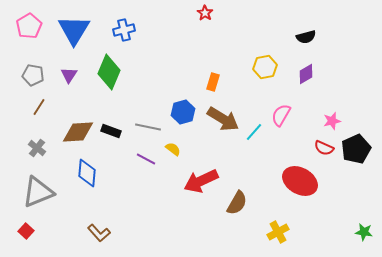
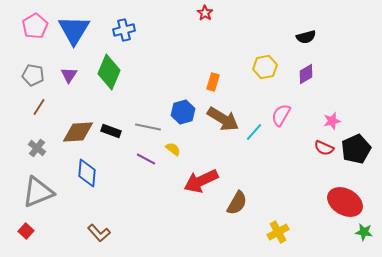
pink pentagon: moved 6 px right
red ellipse: moved 45 px right, 21 px down
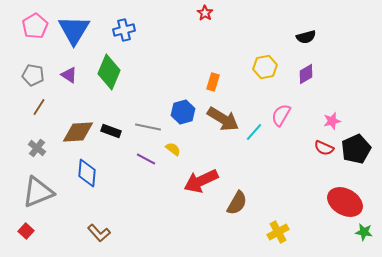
purple triangle: rotated 30 degrees counterclockwise
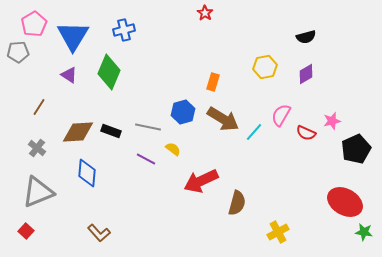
pink pentagon: moved 1 px left, 2 px up
blue triangle: moved 1 px left, 6 px down
gray pentagon: moved 15 px left, 23 px up; rotated 15 degrees counterclockwise
red semicircle: moved 18 px left, 15 px up
brown semicircle: rotated 15 degrees counterclockwise
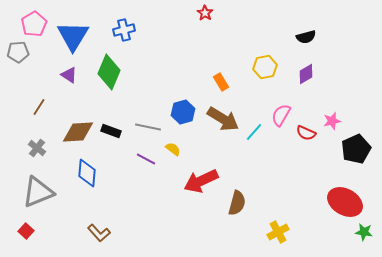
orange rectangle: moved 8 px right; rotated 48 degrees counterclockwise
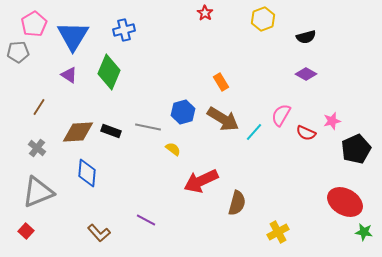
yellow hexagon: moved 2 px left, 48 px up; rotated 10 degrees counterclockwise
purple diamond: rotated 60 degrees clockwise
purple line: moved 61 px down
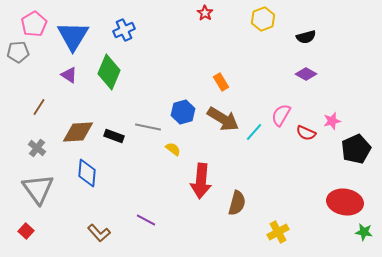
blue cross: rotated 10 degrees counterclockwise
black rectangle: moved 3 px right, 5 px down
red arrow: rotated 60 degrees counterclockwise
gray triangle: moved 3 px up; rotated 44 degrees counterclockwise
red ellipse: rotated 20 degrees counterclockwise
